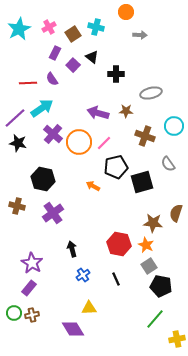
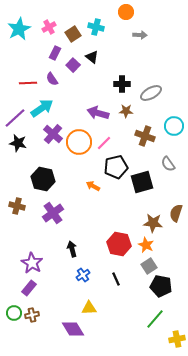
black cross at (116, 74): moved 6 px right, 10 px down
gray ellipse at (151, 93): rotated 15 degrees counterclockwise
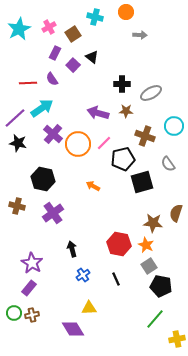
cyan cross at (96, 27): moved 1 px left, 10 px up
orange circle at (79, 142): moved 1 px left, 2 px down
black pentagon at (116, 167): moved 7 px right, 8 px up
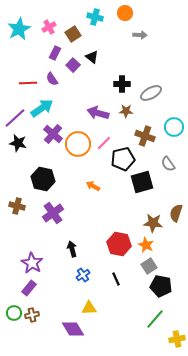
orange circle at (126, 12): moved 1 px left, 1 px down
cyan circle at (174, 126): moved 1 px down
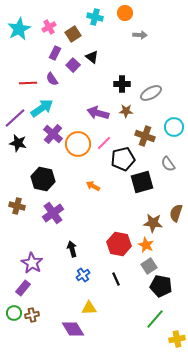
purple rectangle at (29, 288): moved 6 px left
